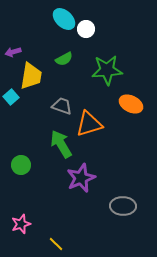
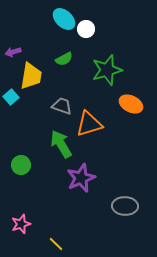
green star: rotated 12 degrees counterclockwise
gray ellipse: moved 2 px right
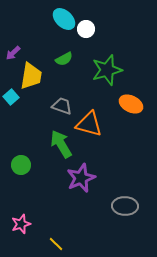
purple arrow: moved 1 px down; rotated 28 degrees counterclockwise
orange triangle: rotated 32 degrees clockwise
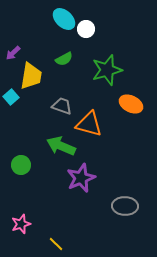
green arrow: moved 2 px down; rotated 36 degrees counterclockwise
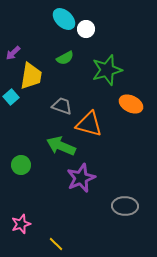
green semicircle: moved 1 px right, 1 px up
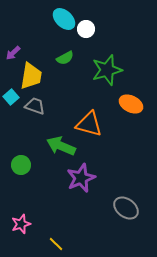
gray trapezoid: moved 27 px left
gray ellipse: moved 1 px right, 2 px down; rotated 35 degrees clockwise
